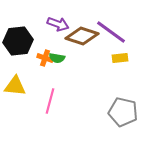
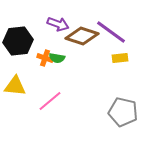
pink line: rotated 35 degrees clockwise
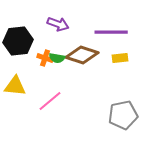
purple line: rotated 36 degrees counterclockwise
brown diamond: moved 19 px down
gray pentagon: moved 3 px down; rotated 24 degrees counterclockwise
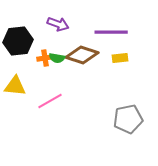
orange cross: rotated 28 degrees counterclockwise
pink line: rotated 10 degrees clockwise
gray pentagon: moved 5 px right, 4 px down
